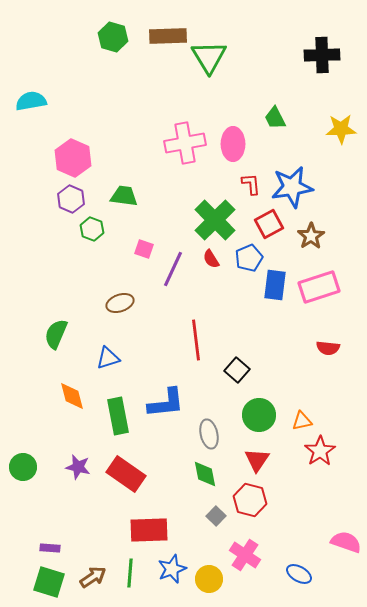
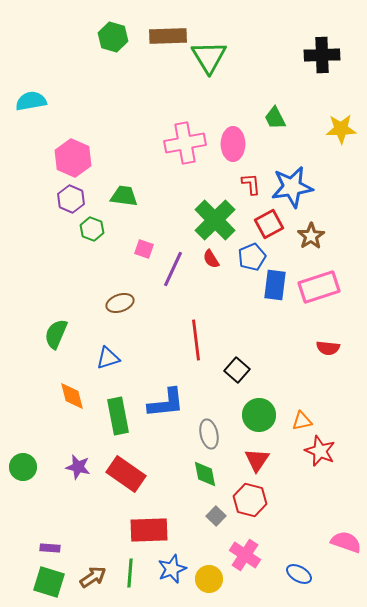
blue pentagon at (249, 258): moved 3 px right, 1 px up
red star at (320, 451): rotated 16 degrees counterclockwise
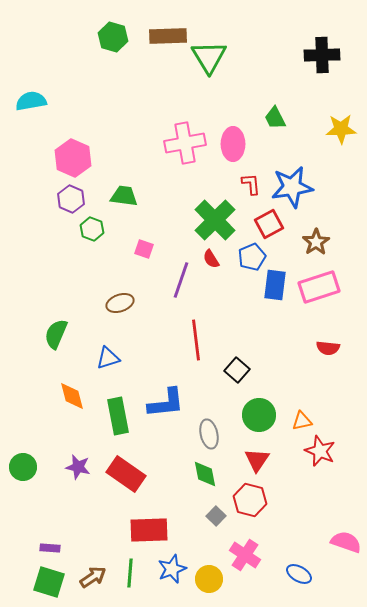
brown star at (311, 236): moved 5 px right, 6 px down
purple line at (173, 269): moved 8 px right, 11 px down; rotated 6 degrees counterclockwise
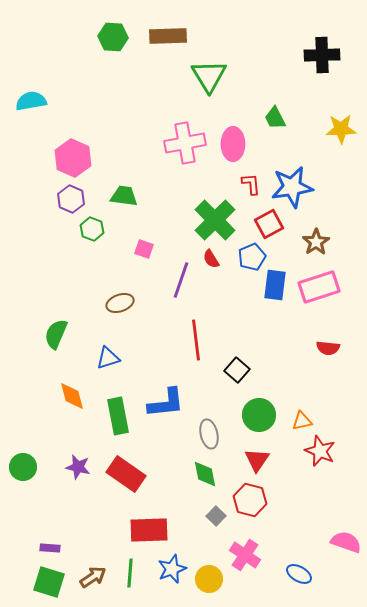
green hexagon at (113, 37): rotated 12 degrees counterclockwise
green triangle at (209, 57): moved 19 px down
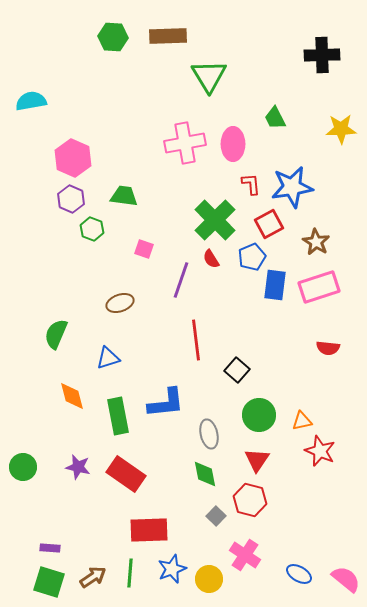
brown star at (316, 242): rotated 8 degrees counterclockwise
pink semicircle at (346, 542): moved 37 px down; rotated 20 degrees clockwise
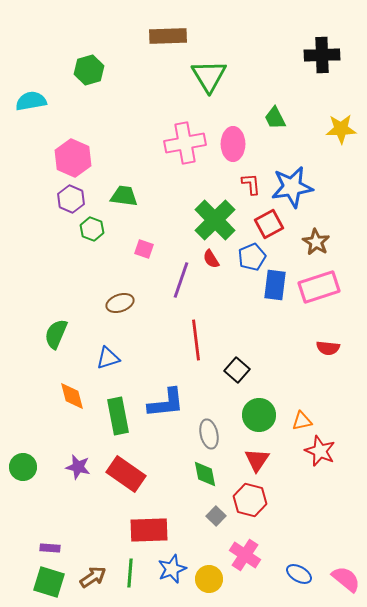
green hexagon at (113, 37): moved 24 px left, 33 px down; rotated 20 degrees counterclockwise
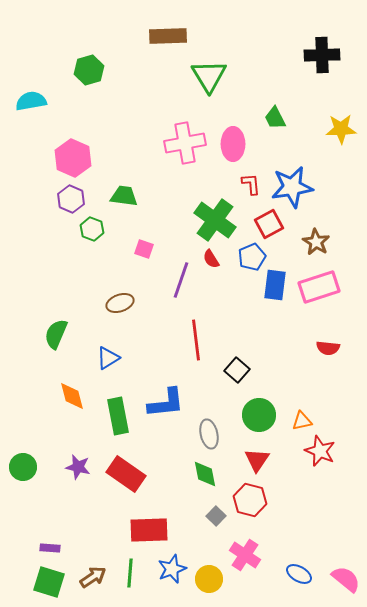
green cross at (215, 220): rotated 9 degrees counterclockwise
blue triangle at (108, 358): rotated 15 degrees counterclockwise
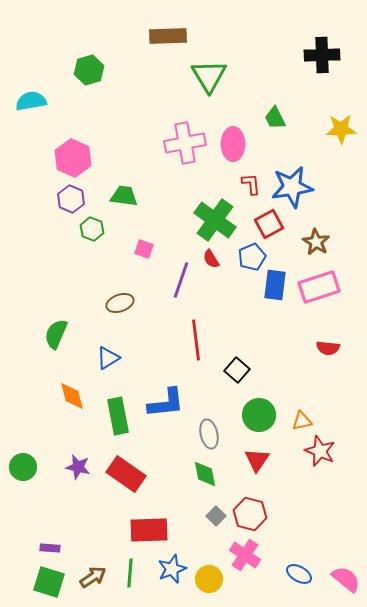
red hexagon at (250, 500): moved 14 px down
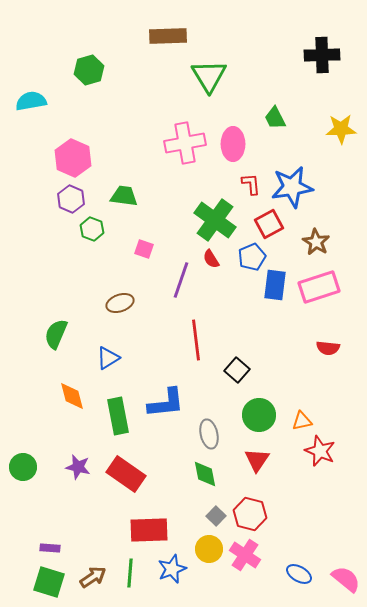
yellow circle at (209, 579): moved 30 px up
